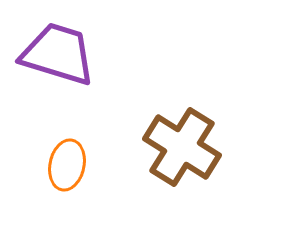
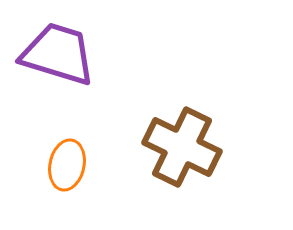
brown cross: rotated 6 degrees counterclockwise
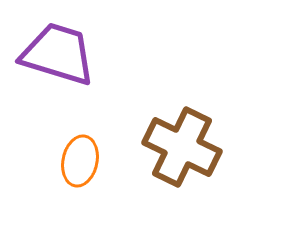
orange ellipse: moved 13 px right, 4 px up
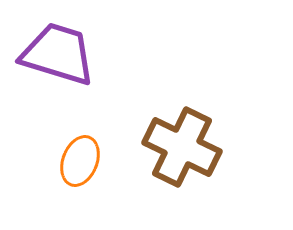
orange ellipse: rotated 9 degrees clockwise
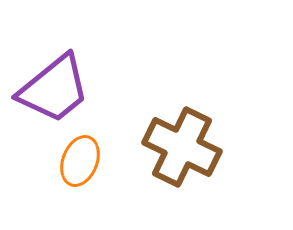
purple trapezoid: moved 4 px left, 35 px down; rotated 124 degrees clockwise
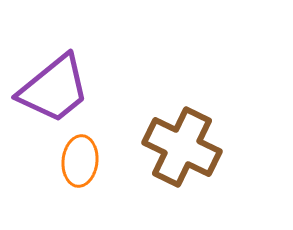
orange ellipse: rotated 15 degrees counterclockwise
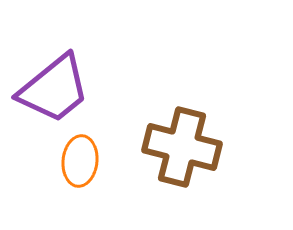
brown cross: rotated 12 degrees counterclockwise
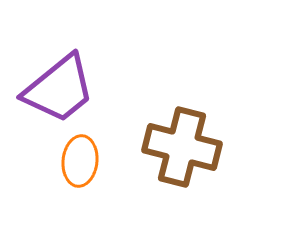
purple trapezoid: moved 5 px right
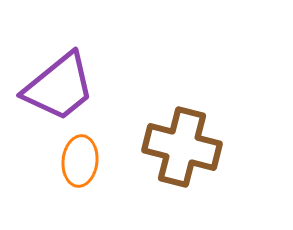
purple trapezoid: moved 2 px up
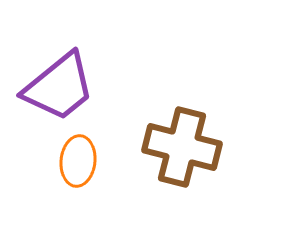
orange ellipse: moved 2 px left
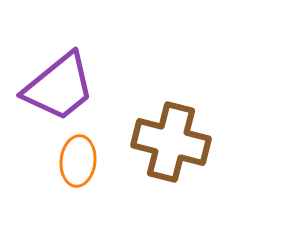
brown cross: moved 11 px left, 5 px up
